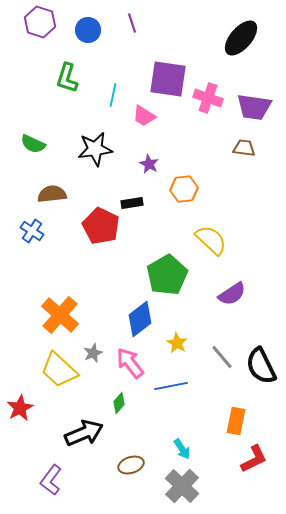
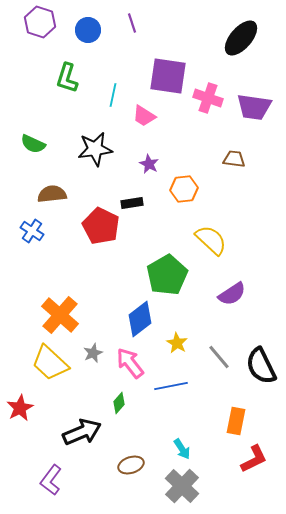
purple square: moved 3 px up
brown trapezoid: moved 10 px left, 11 px down
gray line: moved 3 px left
yellow trapezoid: moved 9 px left, 7 px up
black arrow: moved 2 px left, 1 px up
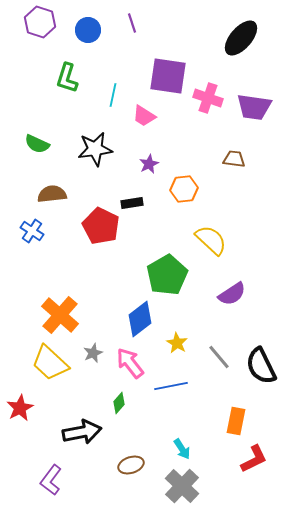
green semicircle: moved 4 px right
purple star: rotated 18 degrees clockwise
black arrow: rotated 12 degrees clockwise
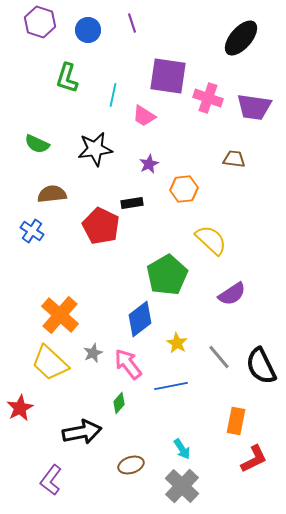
pink arrow: moved 2 px left, 1 px down
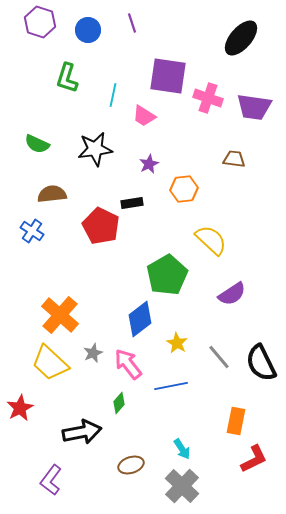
black semicircle: moved 3 px up
